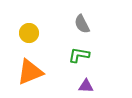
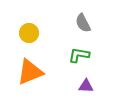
gray semicircle: moved 1 px right, 1 px up
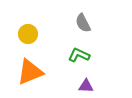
yellow circle: moved 1 px left, 1 px down
green L-shape: rotated 15 degrees clockwise
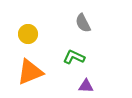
green L-shape: moved 5 px left, 2 px down
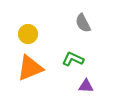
green L-shape: moved 1 px left, 2 px down
orange triangle: moved 4 px up
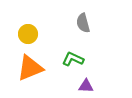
gray semicircle: rotated 12 degrees clockwise
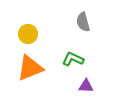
gray semicircle: moved 1 px up
